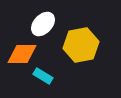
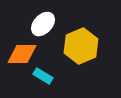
yellow hexagon: moved 1 px down; rotated 12 degrees counterclockwise
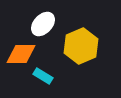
orange diamond: moved 1 px left
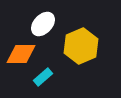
cyan rectangle: moved 1 px down; rotated 72 degrees counterclockwise
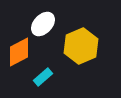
orange diamond: moved 2 px left, 2 px up; rotated 28 degrees counterclockwise
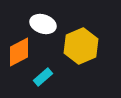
white ellipse: rotated 65 degrees clockwise
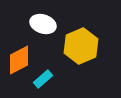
orange diamond: moved 8 px down
cyan rectangle: moved 2 px down
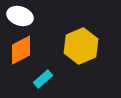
white ellipse: moved 23 px left, 8 px up
orange diamond: moved 2 px right, 10 px up
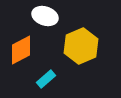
white ellipse: moved 25 px right
cyan rectangle: moved 3 px right
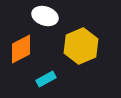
orange diamond: moved 1 px up
cyan rectangle: rotated 12 degrees clockwise
